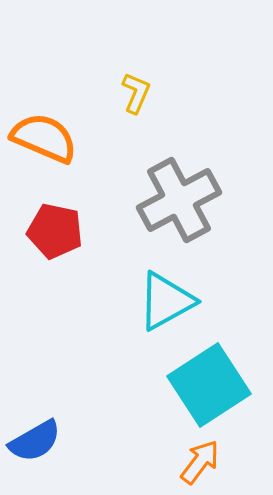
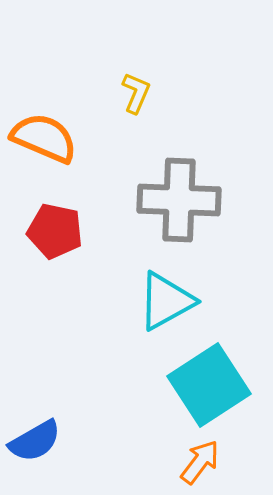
gray cross: rotated 30 degrees clockwise
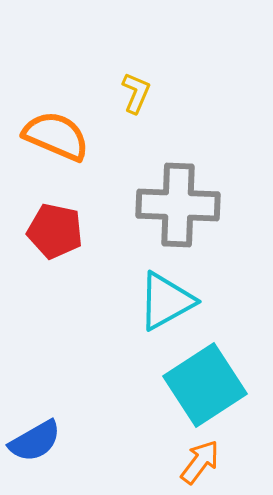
orange semicircle: moved 12 px right, 2 px up
gray cross: moved 1 px left, 5 px down
cyan square: moved 4 px left
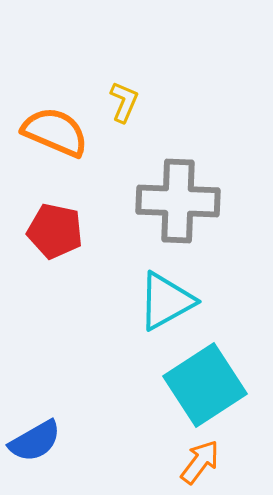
yellow L-shape: moved 12 px left, 9 px down
orange semicircle: moved 1 px left, 4 px up
gray cross: moved 4 px up
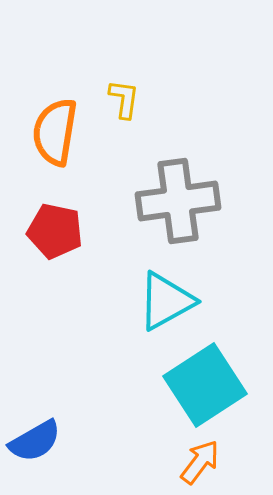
yellow L-shape: moved 3 px up; rotated 15 degrees counterclockwise
orange semicircle: rotated 104 degrees counterclockwise
gray cross: rotated 10 degrees counterclockwise
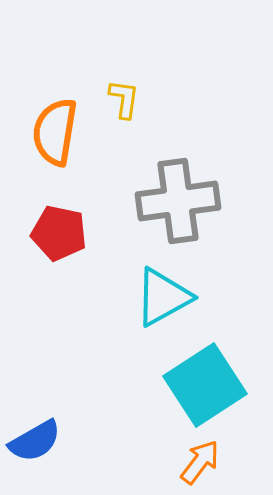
red pentagon: moved 4 px right, 2 px down
cyan triangle: moved 3 px left, 4 px up
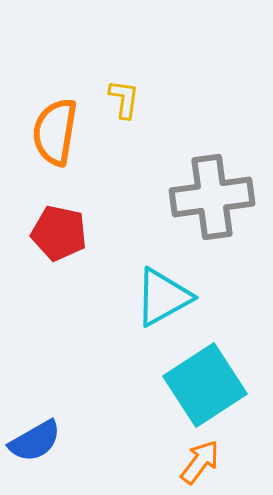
gray cross: moved 34 px right, 4 px up
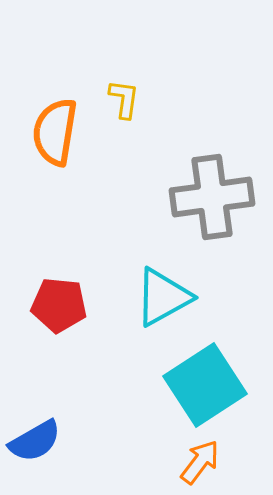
red pentagon: moved 72 px down; rotated 6 degrees counterclockwise
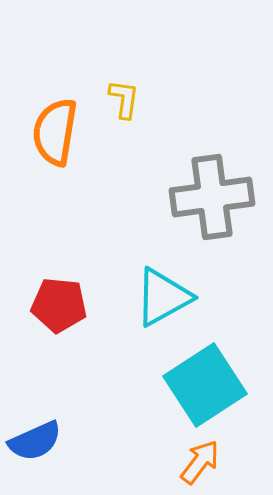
blue semicircle: rotated 6 degrees clockwise
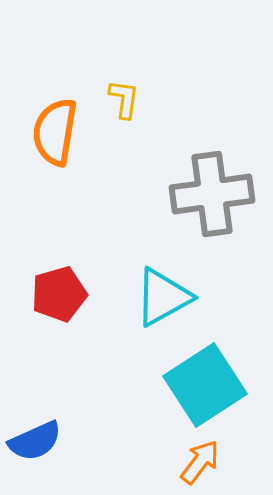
gray cross: moved 3 px up
red pentagon: moved 11 px up; rotated 22 degrees counterclockwise
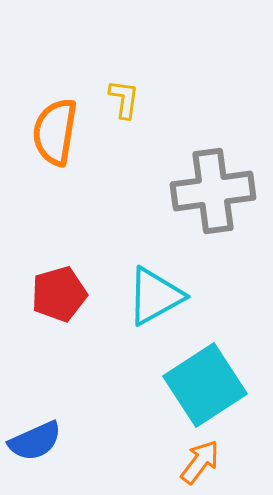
gray cross: moved 1 px right, 3 px up
cyan triangle: moved 8 px left, 1 px up
